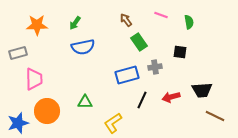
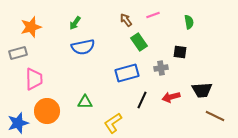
pink line: moved 8 px left; rotated 40 degrees counterclockwise
orange star: moved 6 px left, 2 px down; rotated 15 degrees counterclockwise
gray cross: moved 6 px right, 1 px down
blue rectangle: moved 2 px up
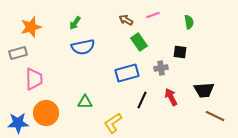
brown arrow: rotated 24 degrees counterclockwise
black trapezoid: moved 2 px right
red arrow: rotated 78 degrees clockwise
orange circle: moved 1 px left, 2 px down
blue star: rotated 15 degrees clockwise
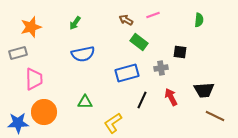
green semicircle: moved 10 px right, 2 px up; rotated 16 degrees clockwise
green rectangle: rotated 18 degrees counterclockwise
blue semicircle: moved 7 px down
orange circle: moved 2 px left, 1 px up
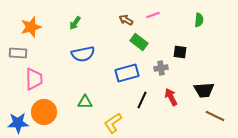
gray rectangle: rotated 18 degrees clockwise
